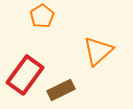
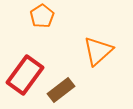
brown rectangle: rotated 12 degrees counterclockwise
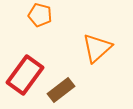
orange pentagon: moved 2 px left, 1 px up; rotated 25 degrees counterclockwise
orange triangle: moved 1 px left, 3 px up
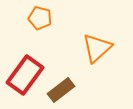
orange pentagon: moved 3 px down
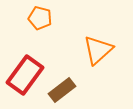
orange triangle: moved 1 px right, 2 px down
brown rectangle: moved 1 px right
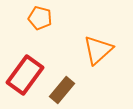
brown rectangle: rotated 12 degrees counterclockwise
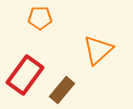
orange pentagon: rotated 15 degrees counterclockwise
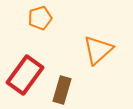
orange pentagon: rotated 15 degrees counterclockwise
brown rectangle: rotated 24 degrees counterclockwise
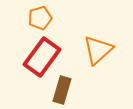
red rectangle: moved 17 px right, 18 px up
